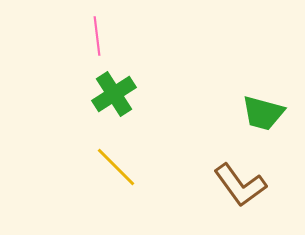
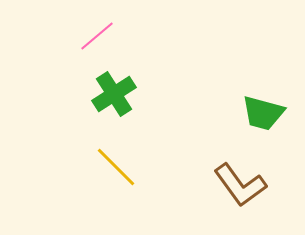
pink line: rotated 57 degrees clockwise
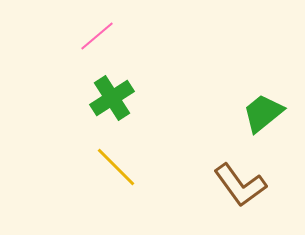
green cross: moved 2 px left, 4 px down
green trapezoid: rotated 126 degrees clockwise
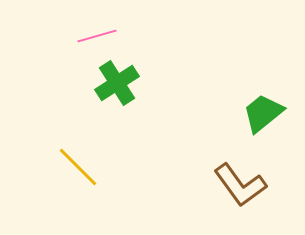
pink line: rotated 24 degrees clockwise
green cross: moved 5 px right, 15 px up
yellow line: moved 38 px left
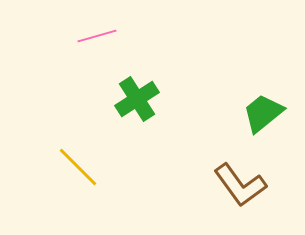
green cross: moved 20 px right, 16 px down
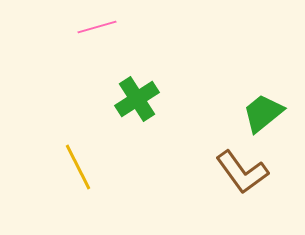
pink line: moved 9 px up
yellow line: rotated 18 degrees clockwise
brown L-shape: moved 2 px right, 13 px up
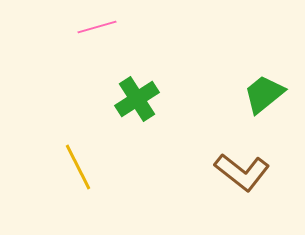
green trapezoid: moved 1 px right, 19 px up
brown L-shape: rotated 16 degrees counterclockwise
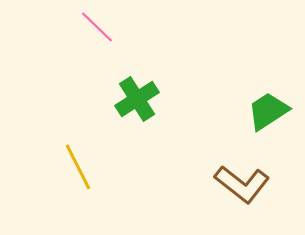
pink line: rotated 60 degrees clockwise
green trapezoid: moved 4 px right, 17 px down; rotated 6 degrees clockwise
brown L-shape: moved 12 px down
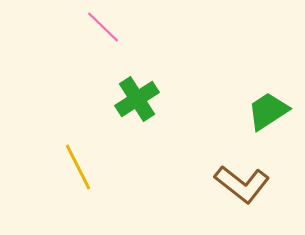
pink line: moved 6 px right
